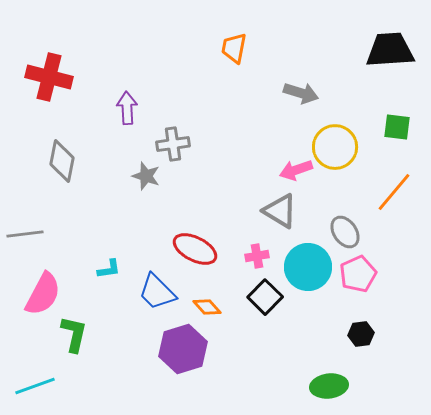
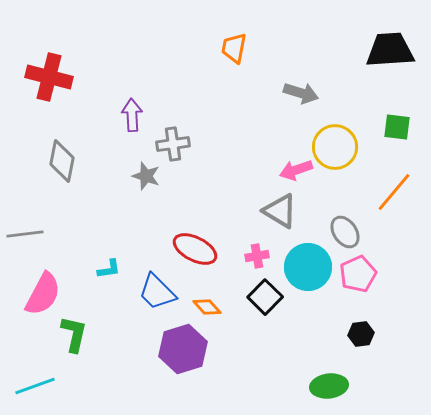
purple arrow: moved 5 px right, 7 px down
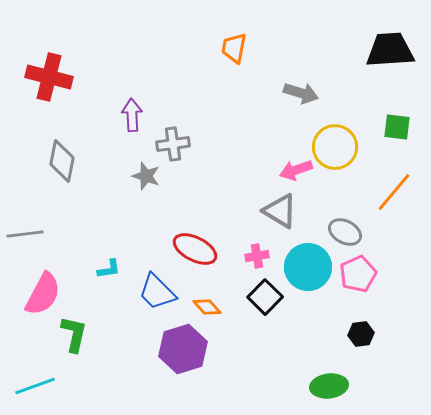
gray ellipse: rotated 28 degrees counterclockwise
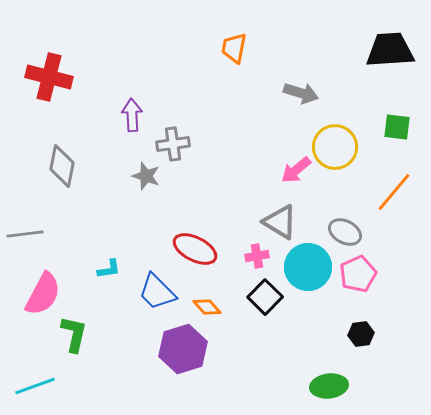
gray diamond: moved 5 px down
pink arrow: rotated 20 degrees counterclockwise
gray triangle: moved 11 px down
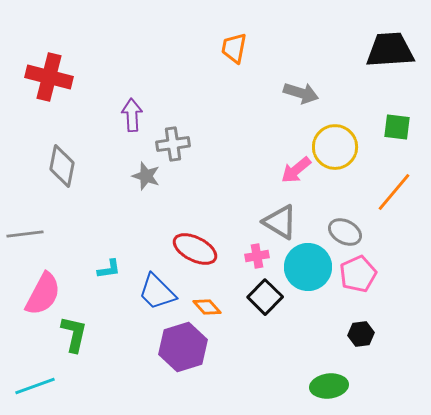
purple hexagon: moved 2 px up
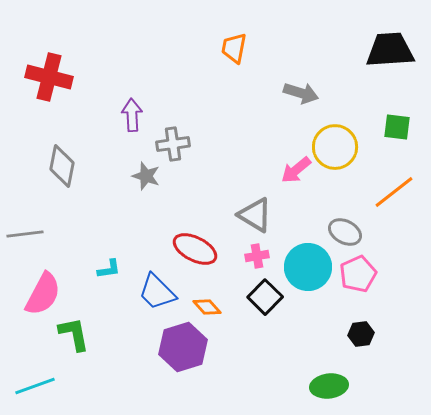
orange line: rotated 12 degrees clockwise
gray triangle: moved 25 px left, 7 px up
green L-shape: rotated 24 degrees counterclockwise
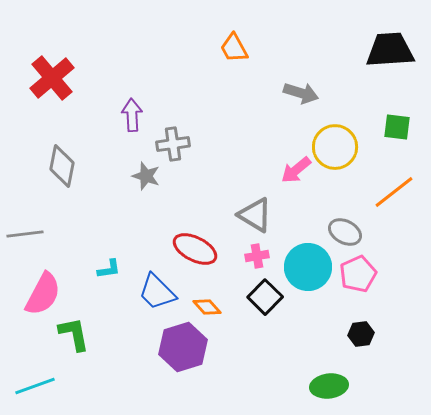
orange trapezoid: rotated 40 degrees counterclockwise
red cross: moved 3 px right, 1 px down; rotated 36 degrees clockwise
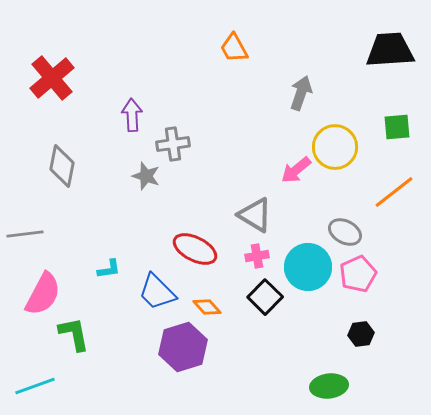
gray arrow: rotated 88 degrees counterclockwise
green square: rotated 12 degrees counterclockwise
